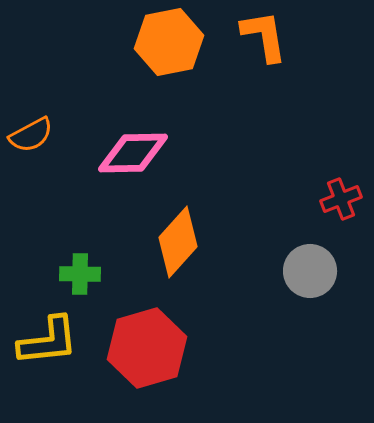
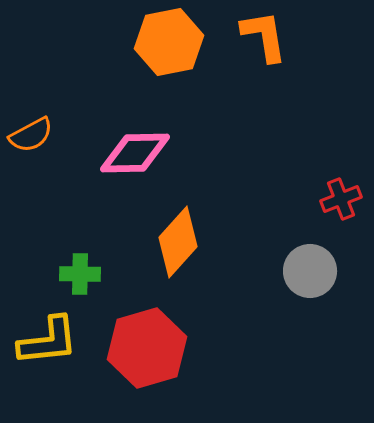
pink diamond: moved 2 px right
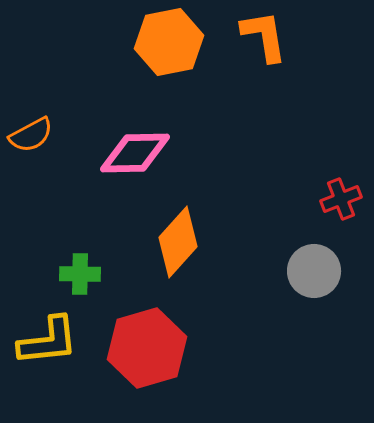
gray circle: moved 4 px right
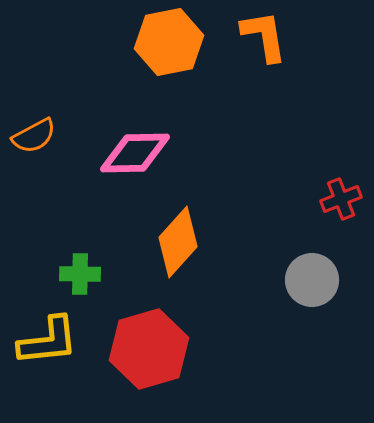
orange semicircle: moved 3 px right, 1 px down
gray circle: moved 2 px left, 9 px down
red hexagon: moved 2 px right, 1 px down
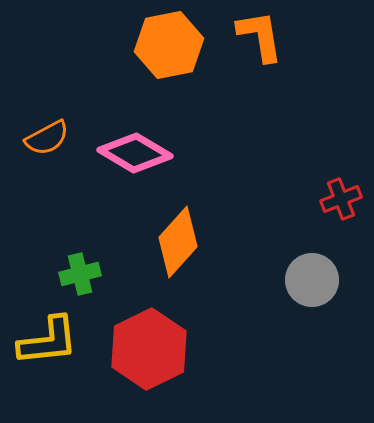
orange L-shape: moved 4 px left
orange hexagon: moved 3 px down
orange semicircle: moved 13 px right, 2 px down
pink diamond: rotated 32 degrees clockwise
green cross: rotated 15 degrees counterclockwise
red hexagon: rotated 10 degrees counterclockwise
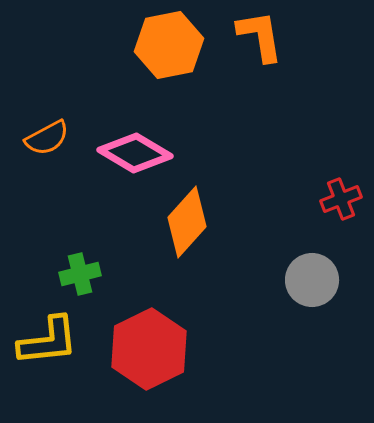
orange diamond: moved 9 px right, 20 px up
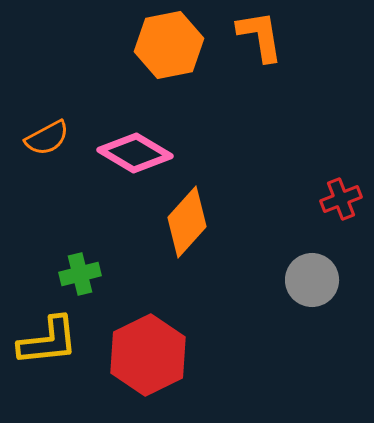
red hexagon: moved 1 px left, 6 px down
